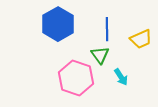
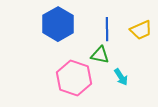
yellow trapezoid: moved 9 px up
green triangle: rotated 42 degrees counterclockwise
pink hexagon: moved 2 px left
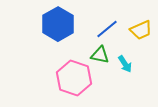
blue line: rotated 50 degrees clockwise
cyan arrow: moved 4 px right, 13 px up
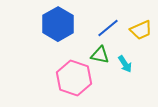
blue line: moved 1 px right, 1 px up
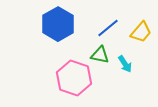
yellow trapezoid: moved 2 px down; rotated 25 degrees counterclockwise
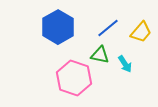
blue hexagon: moved 3 px down
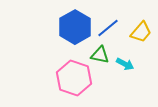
blue hexagon: moved 17 px right
cyan arrow: rotated 30 degrees counterclockwise
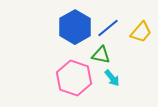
green triangle: moved 1 px right
cyan arrow: moved 13 px left, 14 px down; rotated 24 degrees clockwise
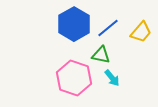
blue hexagon: moved 1 px left, 3 px up
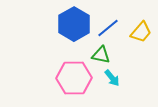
pink hexagon: rotated 20 degrees counterclockwise
